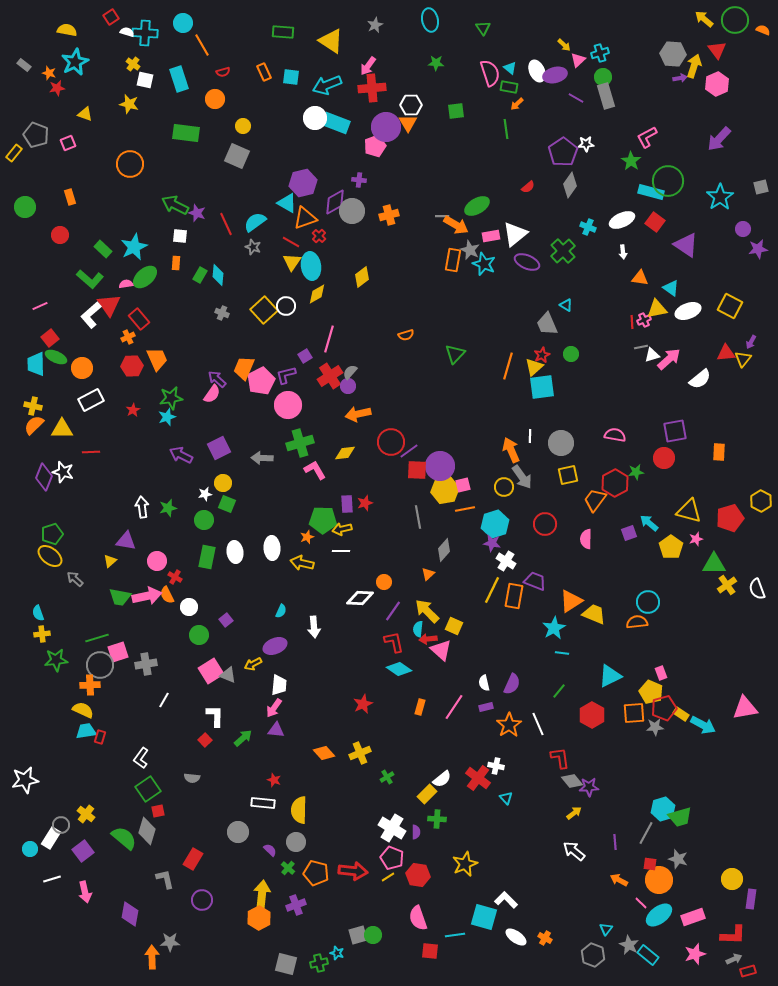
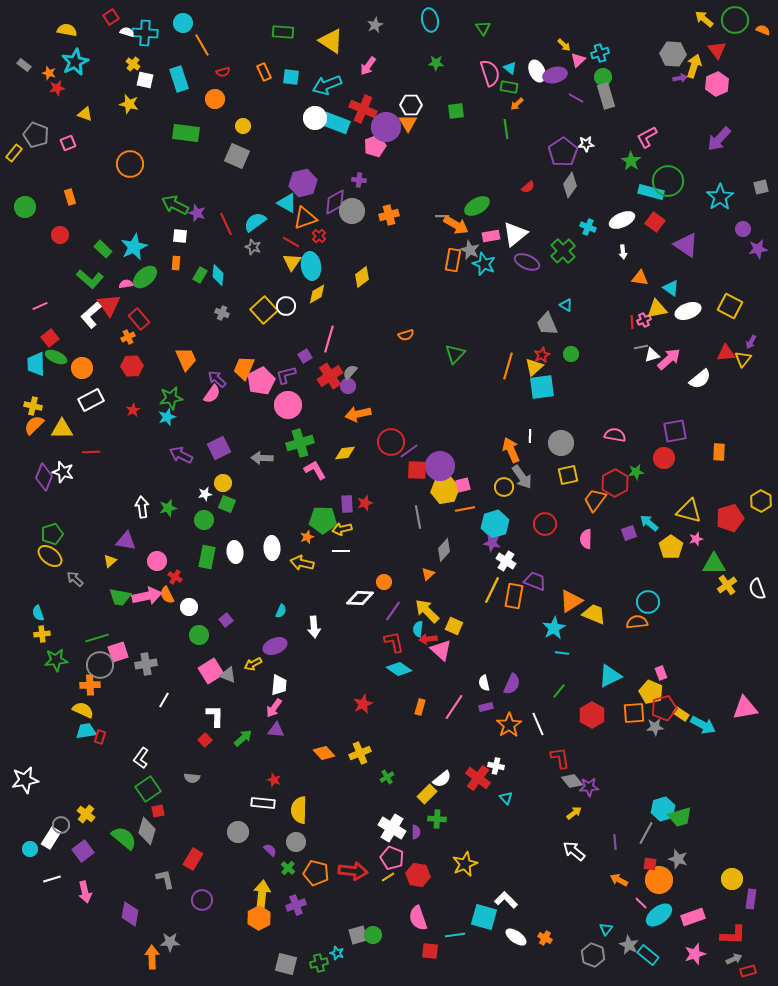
red cross at (372, 88): moved 9 px left, 21 px down; rotated 28 degrees clockwise
orange trapezoid at (157, 359): moved 29 px right
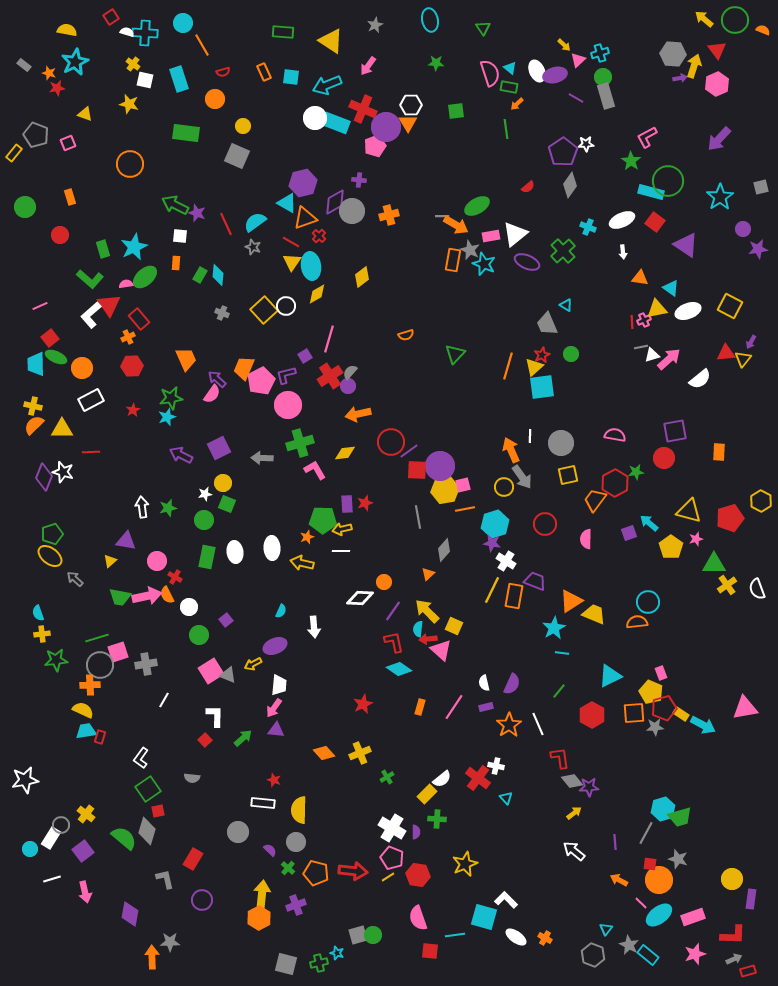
green rectangle at (103, 249): rotated 30 degrees clockwise
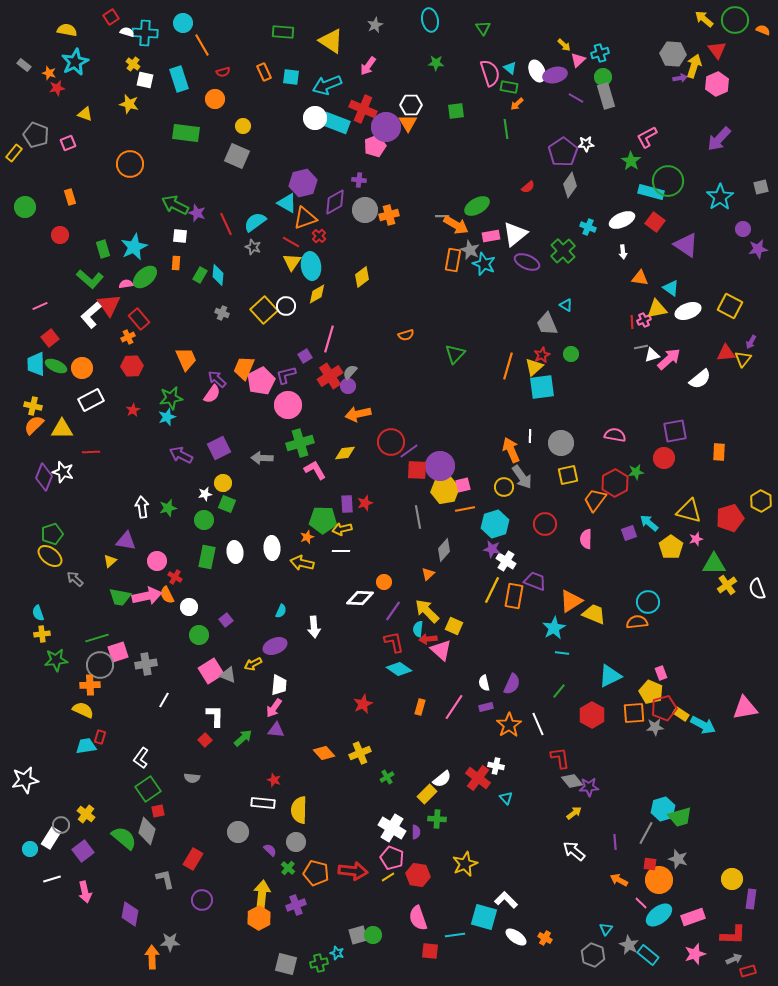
gray circle at (352, 211): moved 13 px right, 1 px up
green ellipse at (56, 357): moved 9 px down
purple star at (492, 543): moved 6 px down
cyan trapezoid at (86, 731): moved 15 px down
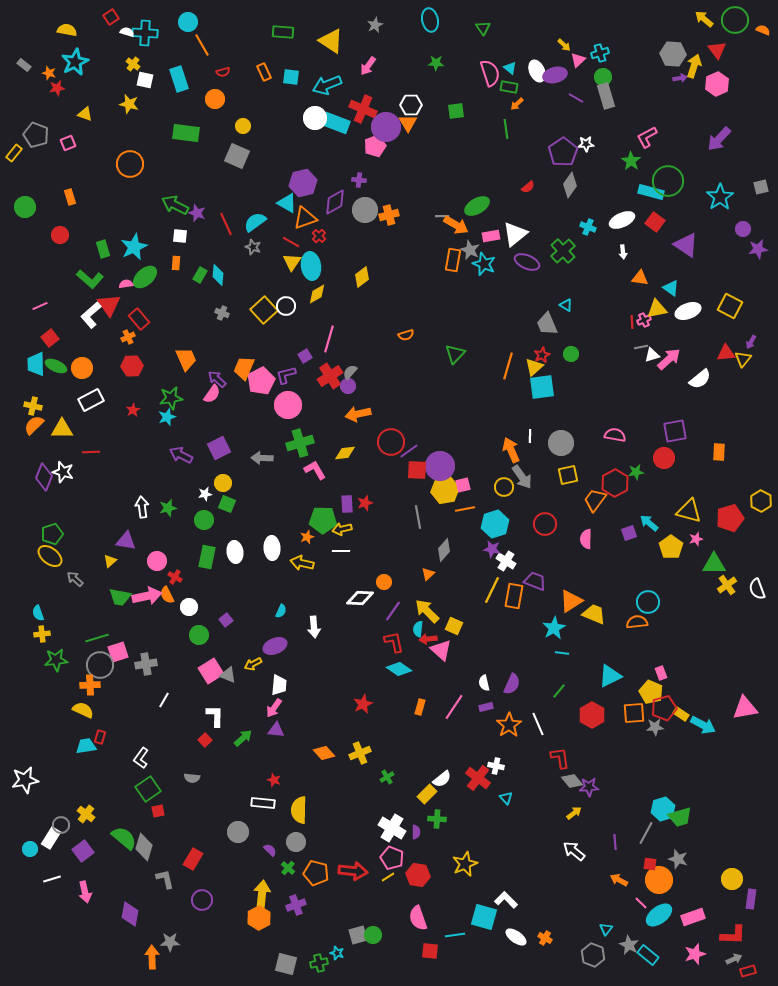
cyan circle at (183, 23): moved 5 px right, 1 px up
gray diamond at (147, 831): moved 3 px left, 16 px down
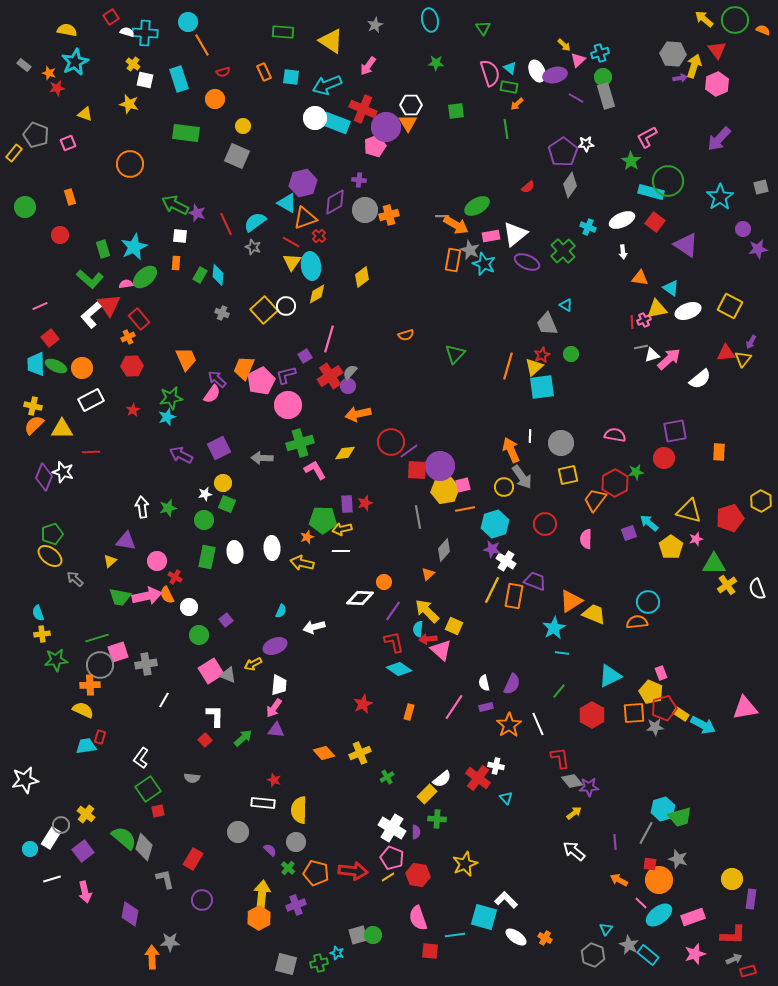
white arrow at (314, 627): rotated 80 degrees clockwise
orange rectangle at (420, 707): moved 11 px left, 5 px down
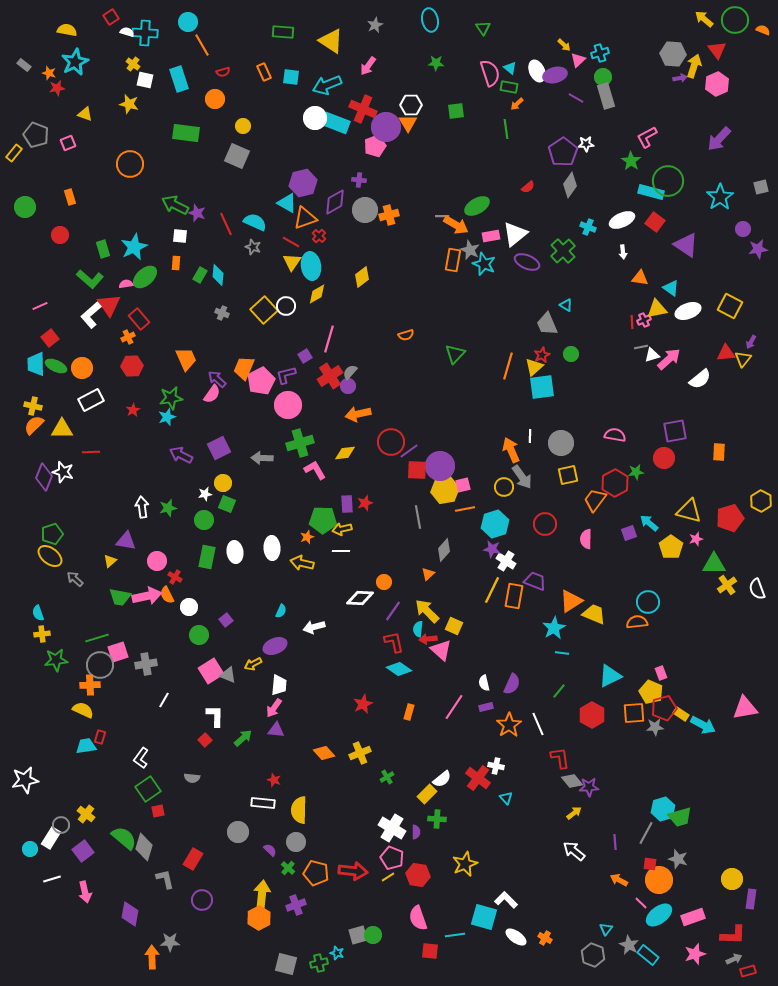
cyan semicircle at (255, 222): rotated 60 degrees clockwise
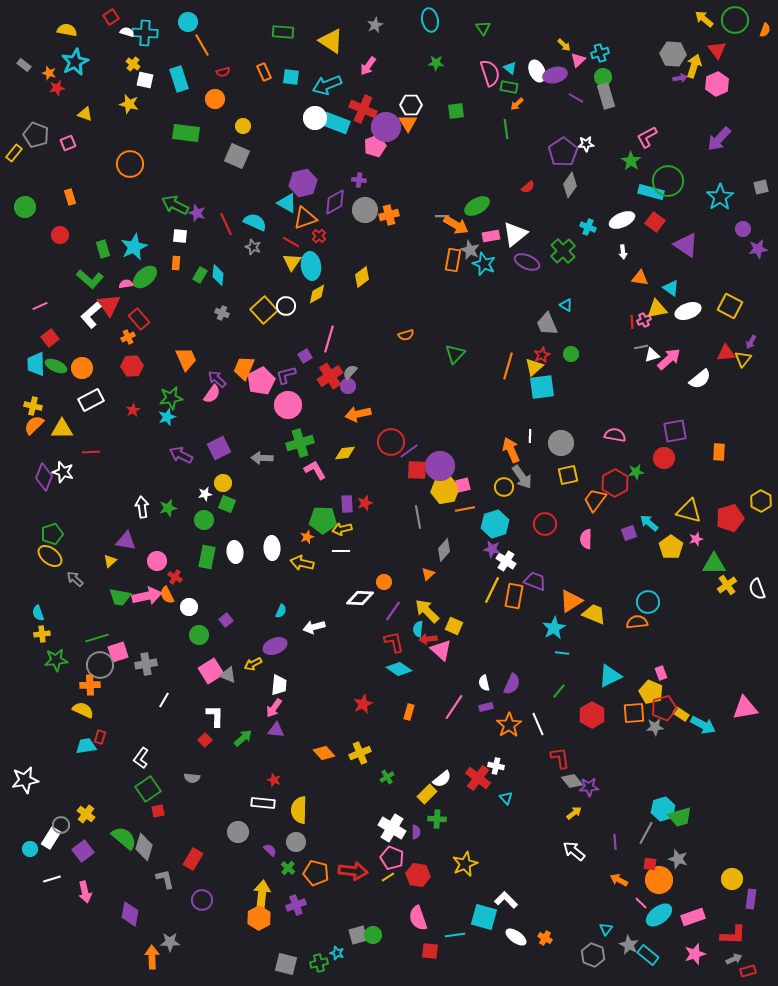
orange semicircle at (763, 30): moved 2 px right; rotated 88 degrees clockwise
